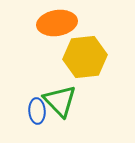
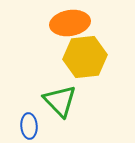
orange ellipse: moved 13 px right
blue ellipse: moved 8 px left, 15 px down
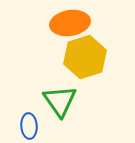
yellow hexagon: rotated 12 degrees counterclockwise
green triangle: rotated 9 degrees clockwise
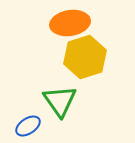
blue ellipse: moved 1 px left; rotated 60 degrees clockwise
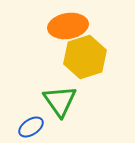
orange ellipse: moved 2 px left, 3 px down
blue ellipse: moved 3 px right, 1 px down
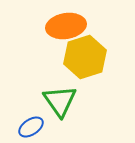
orange ellipse: moved 2 px left
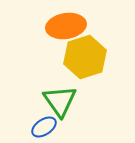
blue ellipse: moved 13 px right
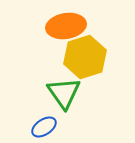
green triangle: moved 4 px right, 8 px up
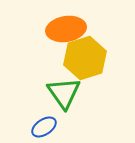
orange ellipse: moved 3 px down
yellow hexagon: moved 1 px down
